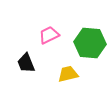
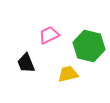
green hexagon: moved 1 px left, 3 px down; rotated 8 degrees clockwise
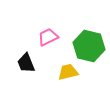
pink trapezoid: moved 1 px left, 2 px down
yellow trapezoid: moved 2 px up
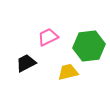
green hexagon: rotated 20 degrees counterclockwise
black trapezoid: rotated 85 degrees clockwise
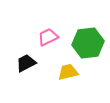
green hexagon: moved 1 px left, 3 px up
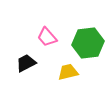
pink trapezoid: moved 1 px left; rotated 105 degrees counterclockwise
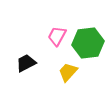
pink trapezoid: moved 10 px right, 1 px up; rotated 70 degrees clockwise
yellow trapezoid: rotated 35 degrees counterclockwise
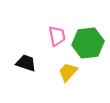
pink trapezoid: rotated 140 degrees clockwise
black trapezoid: rotated 45 degrees clockwise
